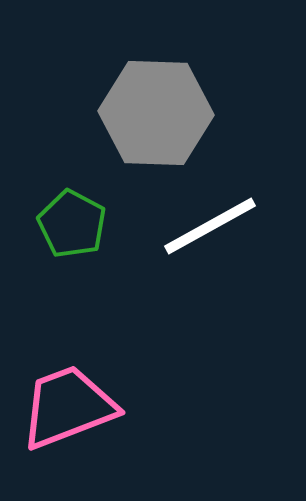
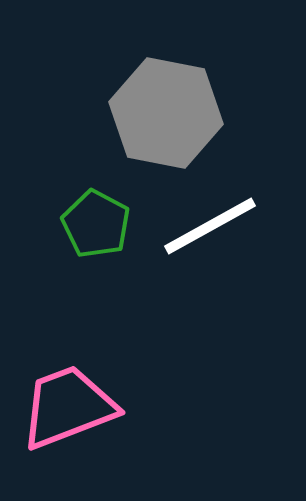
gray hexagon: moved 10 px right; rotated 9 degrees clockwise
green pentagon: moved 24 px right
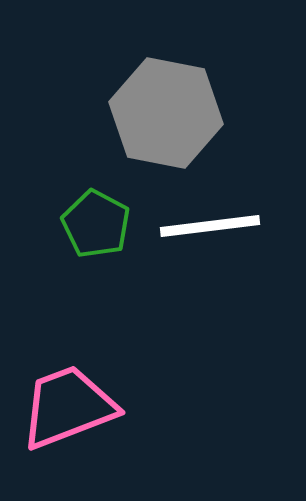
white line: rotated 22 degrees clockwise
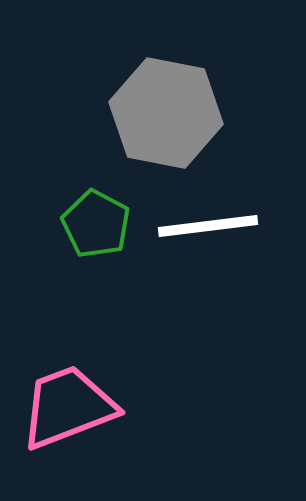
white line: moved 2 px left
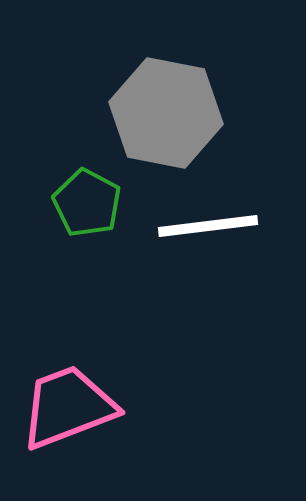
green pentagon: moved 9 px left, 21 px up
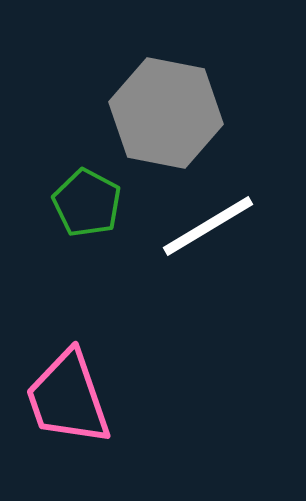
white line: rotated 24 degrees counterclockwise
pink trapezoid: moved 9 px up; rotated 88 degrees counterclockwise
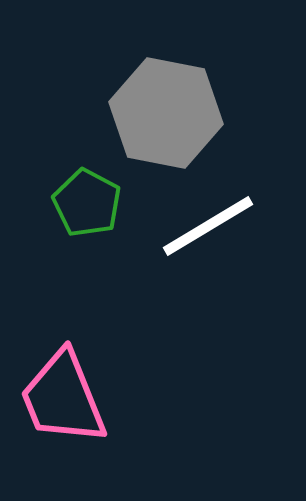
pink trapezoid: moved 5 px left; rotated 3 degrees counterclockwise
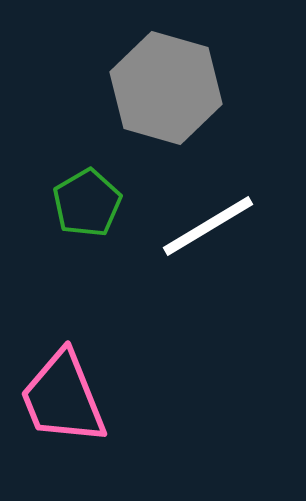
gray hexagon: moved 25 px up; rotated 5 degrees clockwise
green pentagon: rotated 14 degrees clockwise
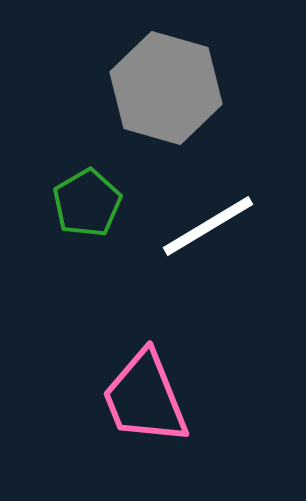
pink trapezoid: moved 82 px right
